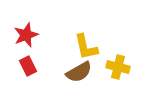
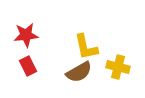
red star: rotated 15 degrees clockwise
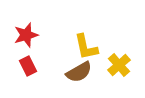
red star: rotated 10 degrees counterclockwise
yellow cross: moved 1 px right, 2 px up; rotated 35 degrees clockwise
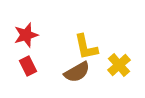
brown semicircle: moved 2 px left
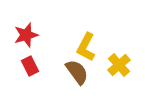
yellow L-shape: rotated 40 degrees clockwise
red rectangle: moved 2 px right
brown semicircle: rotated 96 degrees counterclockwise
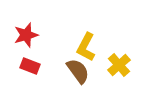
red rectangle: rotated 42 degrees counterclockwise
brown semicircle: moved 1 px right, 1 px up
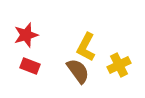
yellow cross: rotated 15 degrees clockwise
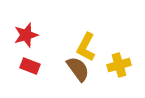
yellow cross: rotated 10 degrees clockwise
brown semicircle: moved 2 px up
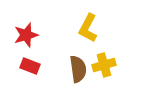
yellow L-shape: moved 2 px right, 19 px up
yellow cross: moved 15 px left
brown semicircle: rotated 28 degrees clockwise
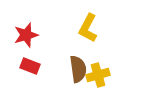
yellow cross: moved 6 px left, 10 px down
